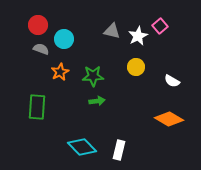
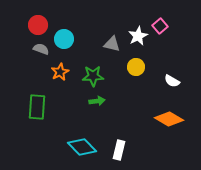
gray triangle: moved 13 px down
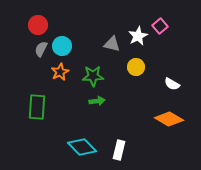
cyan circle: moved 2 px left, 7 px down
gray semicircle: rotated 84 degrees counterclockwise
white semicircle: moved 3 px down
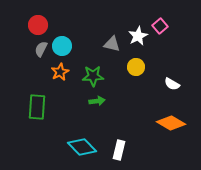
orange diamond: moved 2 px right, 4 px down
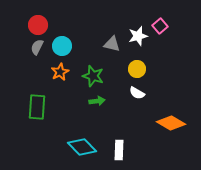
white star: rotated 12 degrees clockwise
gray semicircle: moved 4 px left, 2 px up
yellow circle: moved 1 px right, 2 px down
green star: rotated 20 degrees clockwise
white semicircle: moved 35 px left, 9 px down
white rectangle: rotated 12 degrees counterclockwise
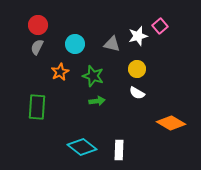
cyan circle: moved 13 px right, 2 px up
cyan diamond: rotated 8 degrees counterclockwise
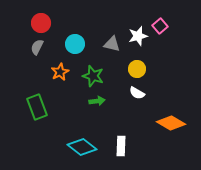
red circle: moved 3 px right, 2 px up
green rectangle: rotated 25 degrees counterclockwise
white rectangle: moved 2 px right, 4 px up
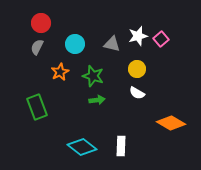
pink square: moved 1 px right, 13 px down
green arrow: moved 1 px up
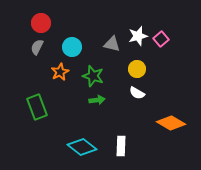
cyan circle: moved 3 px left, 3 px down
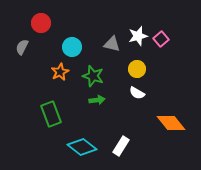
gray semicircle: moved 15 px left
green rectangle: moved 14 px right, 7 px down
orange diamond: rotated 20 degrees clockwise
white rectangle: rotated 30 degrees clockwise
